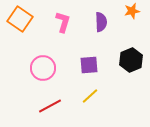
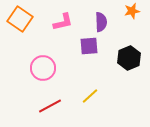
pink L-shape: rotated 60 degrees clockwise
black hexagon: moved 2 px left, 2 px up
purple square: moved 19 px up
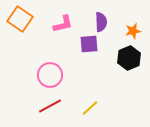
orange star: moved 1 px right, 20 px down
pink L-shape: moved 2 px down
purple square: moved 2 px up
pink circle: moved 7 px right, 7 px down
yellow line: moved 12 px down
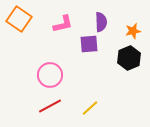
orange square: moved 1 px left
